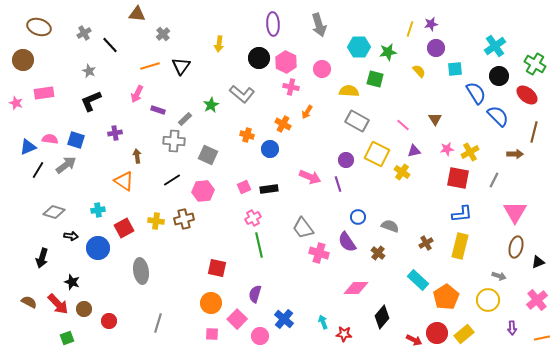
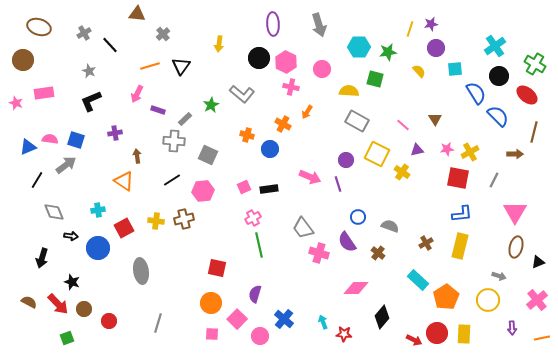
purple triangle at (414, 151): moved 3 px right, 1 px up
black line at (38, 170): moved 1 px left, 10 px down
gray diamond at (54, 212): rotated 50 degrees clockwise
yellow rectangle at (464, 334): rotated 48 degrees counterclockwise
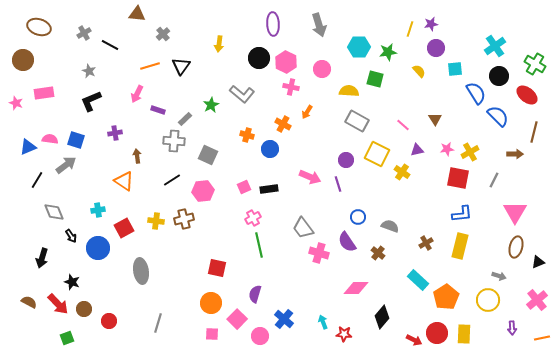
black line at (110, 45): rotated 18 degrees counterclockwise
black arrow at (71, 236): rotated 48 degrees clockwise
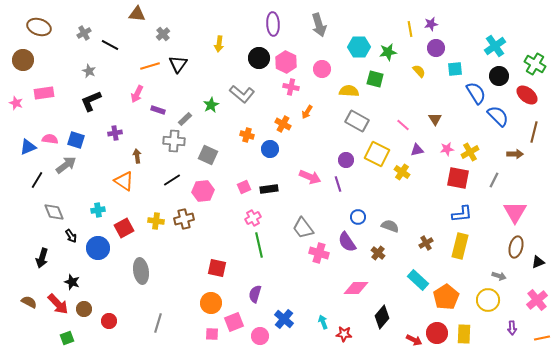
yellow line at (410, 29): rotated 28 degrees counterclockwise
black triangle at (181, 66): moved 3 px left, 2 px up
pink square at (237, 319): moved 3 px left, 3 px down; rotated 24 degrees clockwise
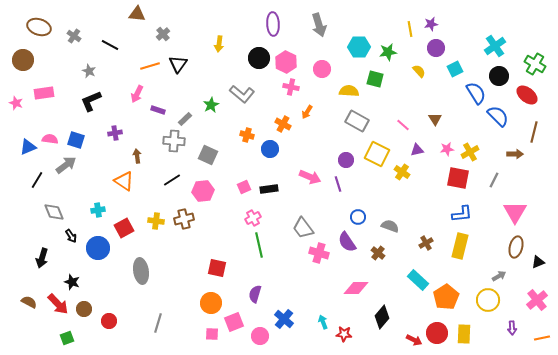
gray cross at (84, 33): moved 10 px left, 3 px down; rotated 24 degrees counterclockwise
cyan square at (455, 69): rotated 21 degrees counterclockwise
gray arrow at (499, 276): rotated 48 degrees counterclockwise
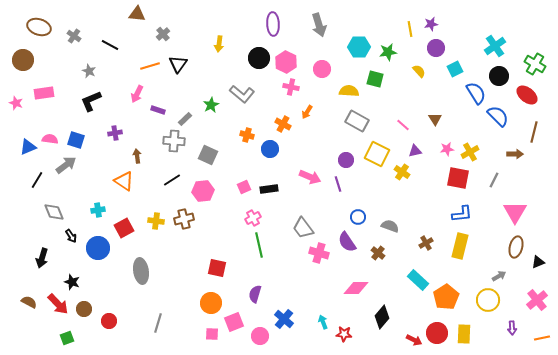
purple triangle at (417, 150): moved 2 px left, 1 px down
